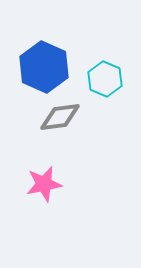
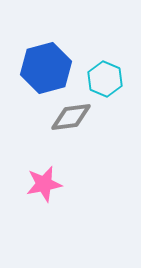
blue hexagon: moved 2 px right, 1 px down; rotated 21 degrees clockwise
gray diamond: moved 11 px right
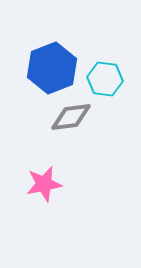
blue hexagon: moved 6 px right; rotated 6 degrees counterclockwise
cyan hexagon: rotated 16 degrees counterclockwise
